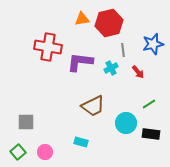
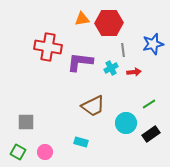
red hexagon: rotated 12 degrees clockwise
red arrow: moved 4 px left; rotated 56 degrees counterclockwise
black rectangle: rotated 42 degrees counterclockwise
green square: rotated 21 degrees counterclockwise
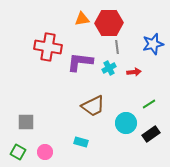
gray line: moved 6 px left, 3 px up
cyan cross: moved 2 px left
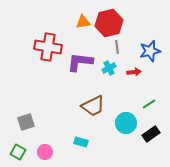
orange triangle: moved 1 px right, 3 px down
red hexagon: rotated 12 degrees counterclockwise
blue star: moved 3 px left, 7 px down
gray square: rotated 18 degrees counterclockwise
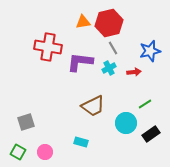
gray line: moved 4 px left, 1 px down; rotated 24 degrees counterclockwise
green line: moved 4 px left
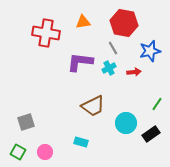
red hexagon: moved 15 px right; rotated 24 degrees clockwise
red cross: moved 2 px left, 14 px up
green line: moved 12 px right; rotated 24 degrees counterclockwise
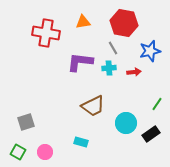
cyan cross: rotated 24 degrees clockwise
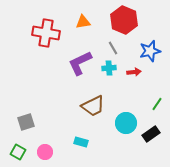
red hexagon: moved 3 px up; rotated 12 degrees clockwise
purple L-shape: moved 1 px down; rotated 32 degrees counterclockwise
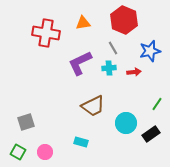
orange triangle: moved 1 px down
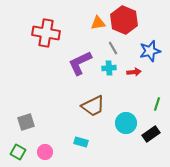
orange triangle: moved 15 px right
green line: rotated 16 degrees counterclockwise
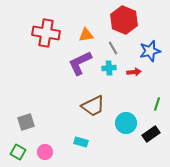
orange triangle: moved 12 px left, 12 px down
